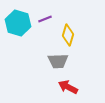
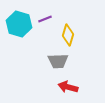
cyan hexagon: moved 1 px right, 1 px down
red arrow: rotated 12 degrees counterclockwise
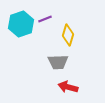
cyan hexagon: moved 2 px right; rotated 25 degrees clockwise
gray trapezoid: moved 1 px down
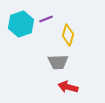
purple line: moved 1 px right
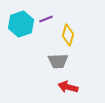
gray trapezoid: moved 1 px up
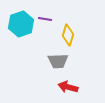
purple line: moved 1 px left; rotated 32 degrees clockwise
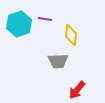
cyan hexagon: moved 2 px left
yellow diamond: moved 3 px right; rotated 10 degrees counterclockwise
red arrow: moved 9 px right, 3 px down; rotated 66 degrees counterclockwise
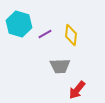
purple line: moved 15 px down; rotated 40 degrees counterclockwise
cyan hexagon: rotated 25 degrees counterclockwise
gray trapezoid: moved 2 px right, 5 px down
